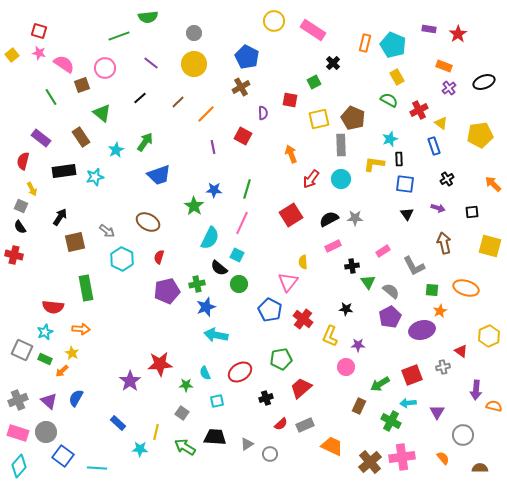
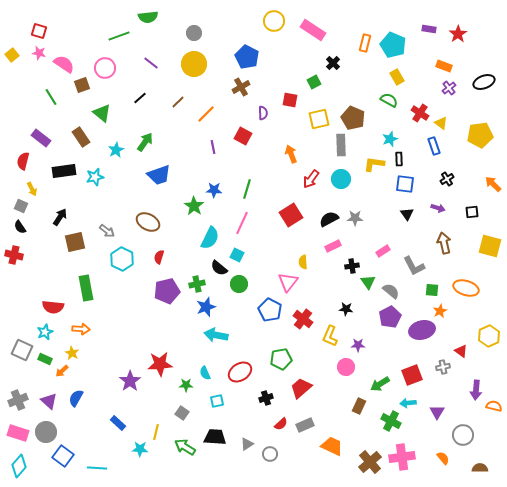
red cross at (419, 110): moved 1 px right, 3 px down; rotated 30 degrees counterclockwise
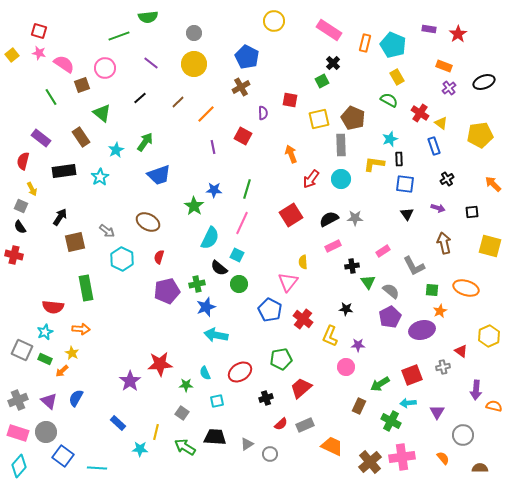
pink rectangle at (313, 30): moved 16 px right
green square at (314, 82): moved 8 px right, 1 px up
cyan star at (95, 177): moved 5 px right; rotated 18 degrees counterclockwise
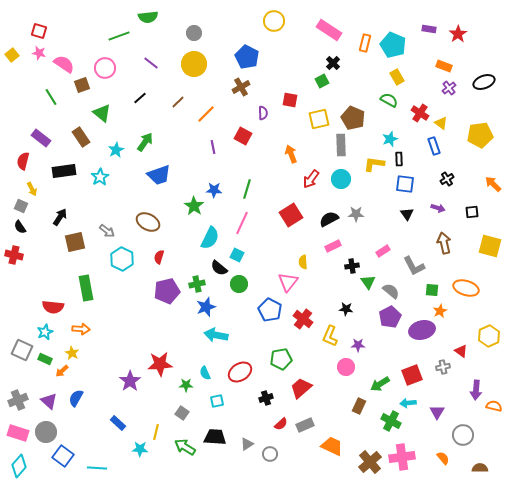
gray star at (355, 218): moved 1 px right, 4 px up
